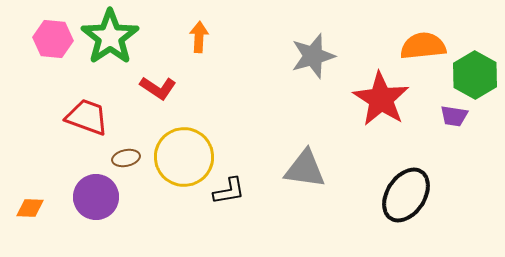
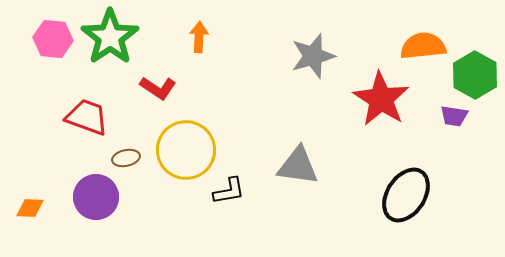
yellow circle: moved 2 px right, 7 px up
gray triangle: moved 7 px left, 3 px up
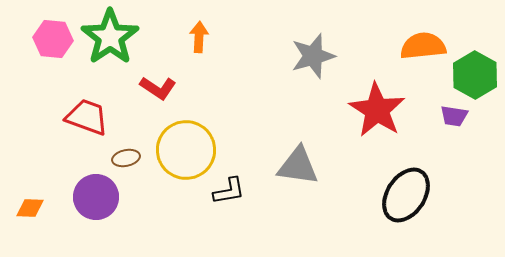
red star: moved 4 px left, 11 px down
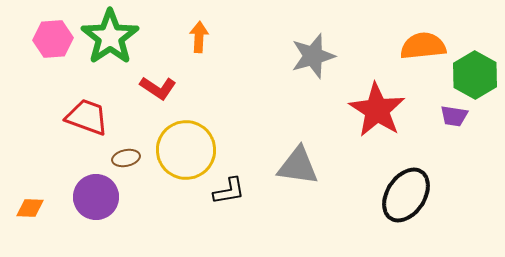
pink hexagon: rotated 9 degrees counterclockwise
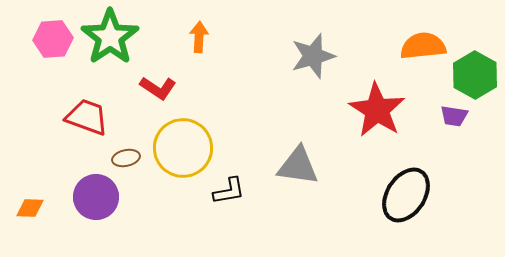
yellow circle: moved 3 px left, 2 px up
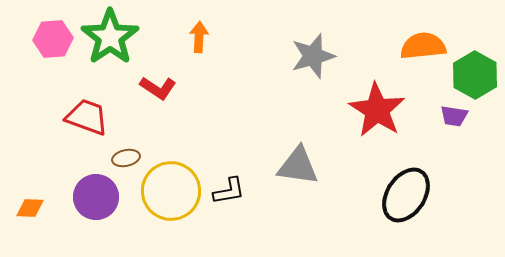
yellow circle: moved 12 px left, 43 px down
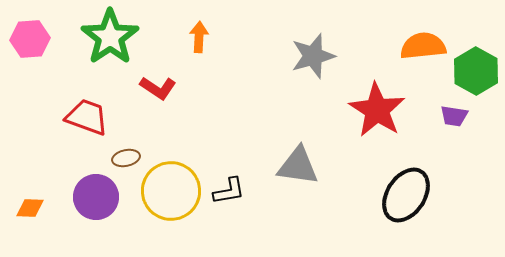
pink hexagon: moved 23 px left
green hexagon: moved 1 px right, 4 px up
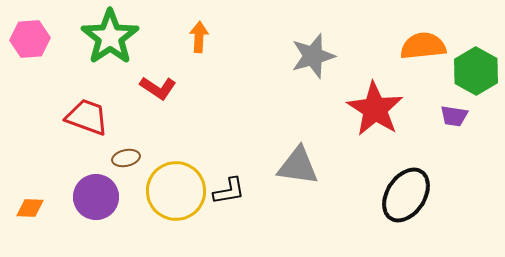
red star: moved 2 px left, 1 px up
yellow circle: moved 5 px right
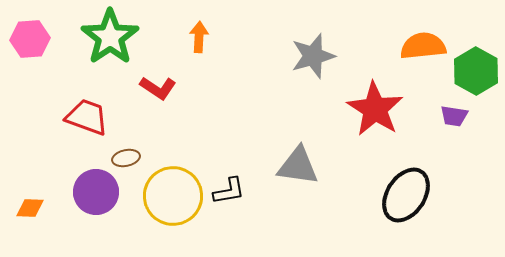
yellow circle: moved 3 px left, 5 px down
purple circle: moved 5 px up
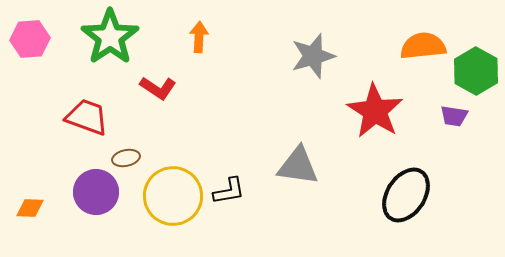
red star: moved 2 px down
